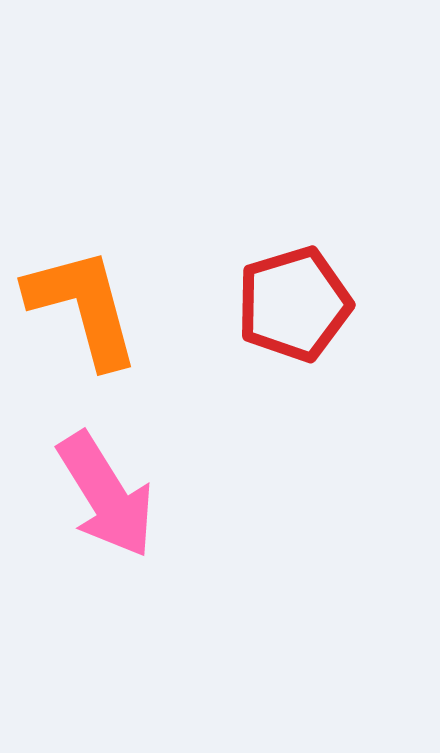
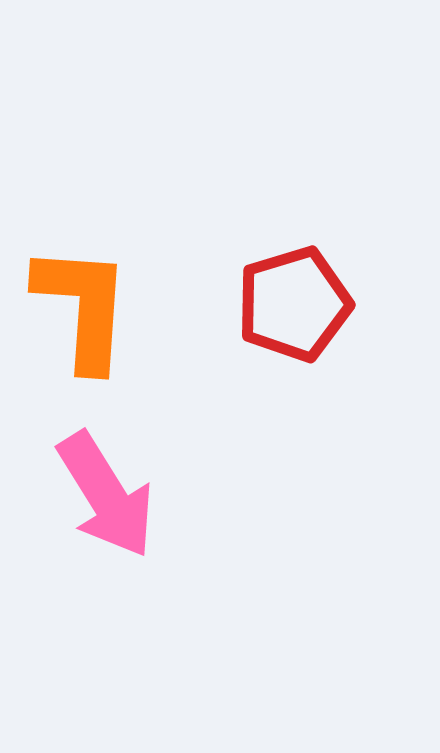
orange L-shape: rotated 19 degrees clockwise
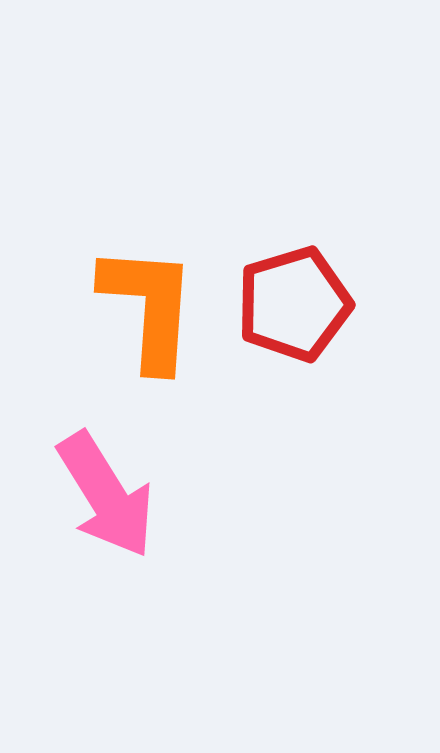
orange L-shape: moved 66 px right
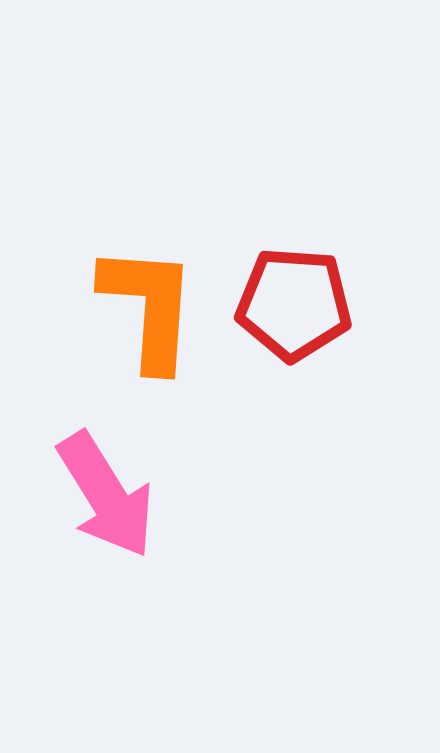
red pentagon: rotated 21 degrees clockwise
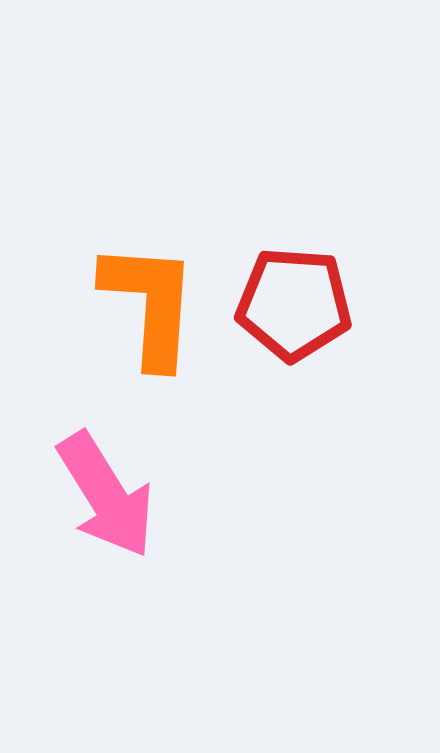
orange L-shape: moved 1 px right, 3 px up
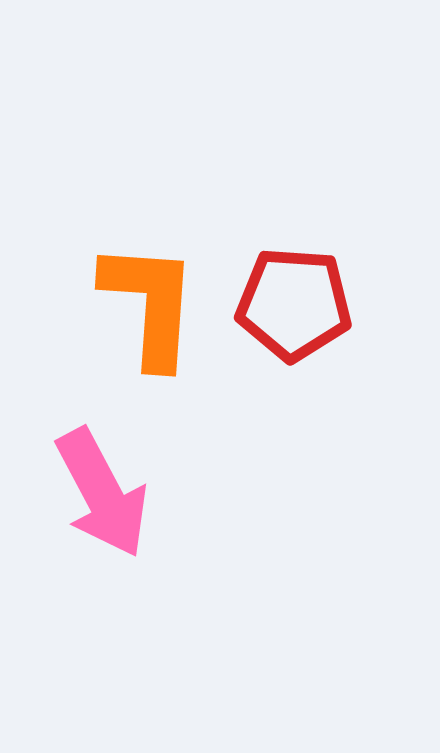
pink arrow: moved 4 px left, 2 px up; rotated 4 degrees clockwise
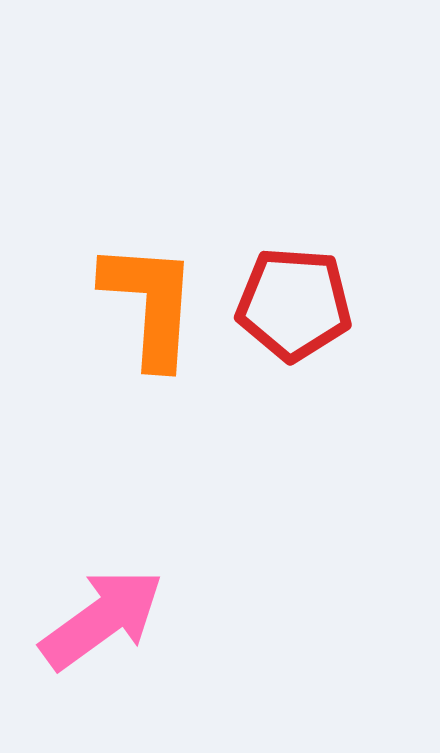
pink arrow: moved 126 px down; rotated 98 degrees counterclockwise
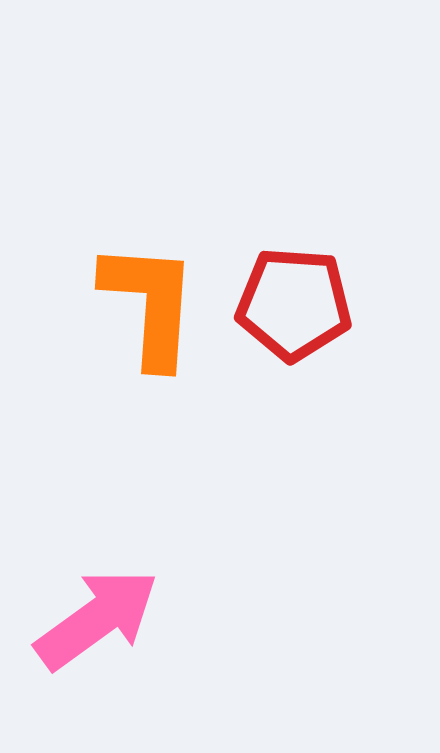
pink arrow: moved 5 px left
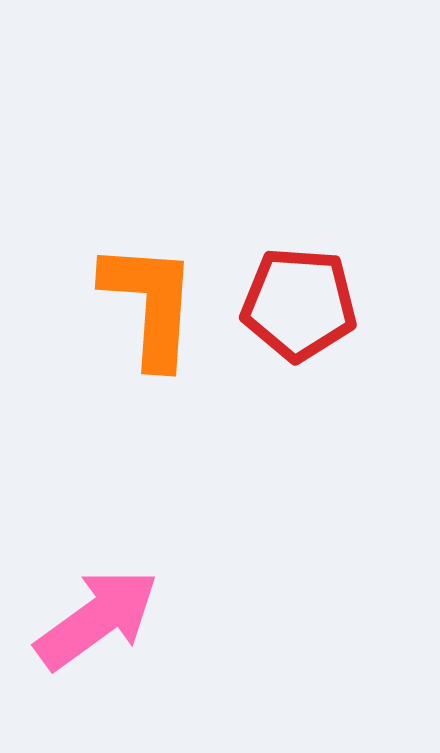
red pentagon: moved 5 px right
